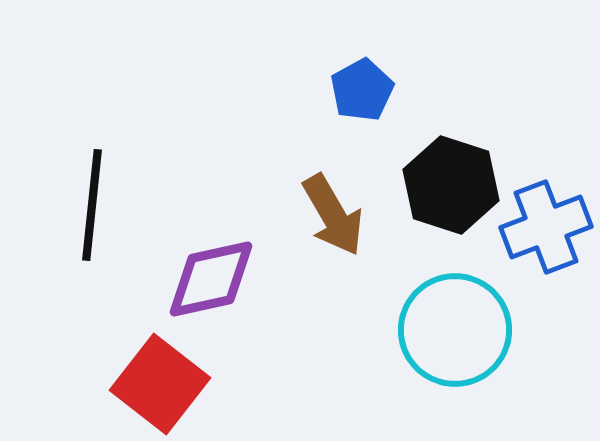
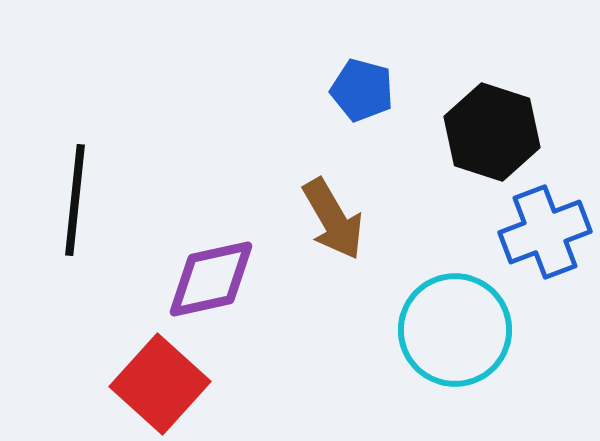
blue pentagon: rotated 28 degrees counterclockwise
black hexagon: moved 41 px right, 53 px up
black line: moved 17 px left, 5 px up
brown arrow: moved 4 px down
blue cross: moved 1 px left, 5 px down
red square: rotated 4 degrees clockwise
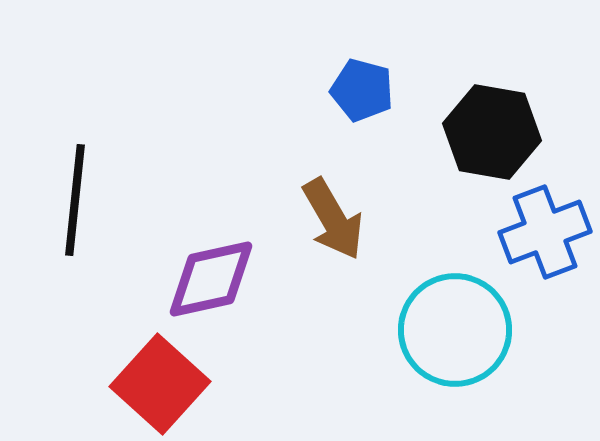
black hexagon: rotated 8 degrees counterclockwise
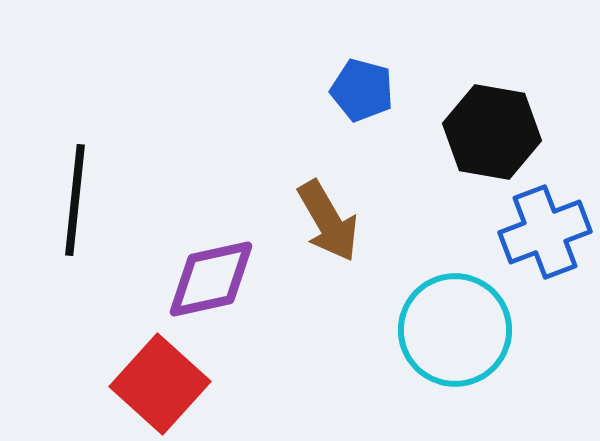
brown arrow: moved 5 px left, 2 px down
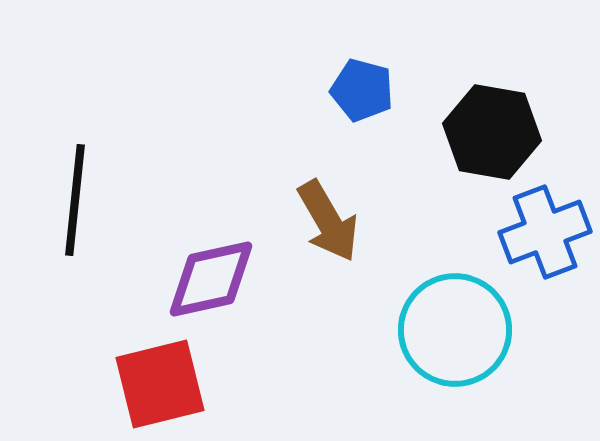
red square: rotated 34 degrees clockwise
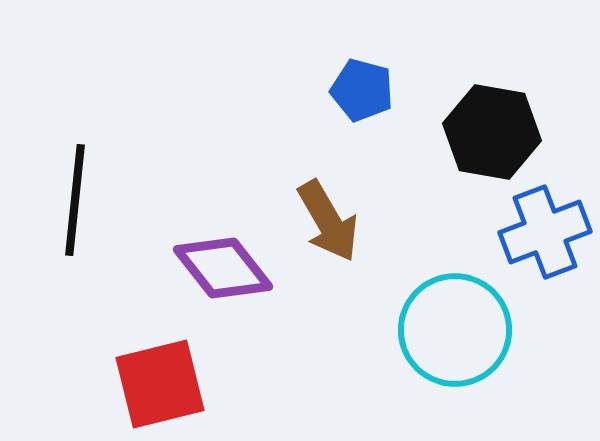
purple diamond: moved 12 px right, 11 px up; rotated 64 degrees clockwise
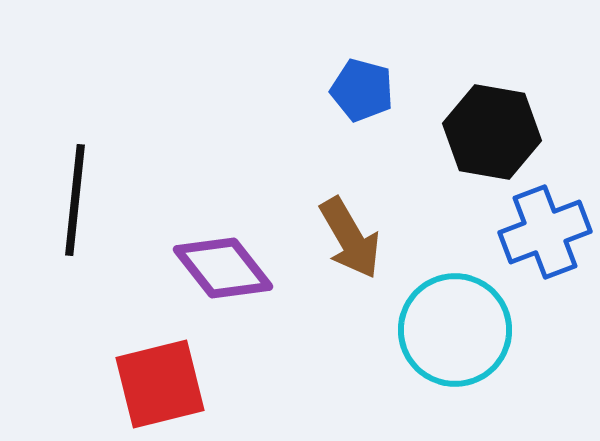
brown arrow: moved 22 px right, 17 px down
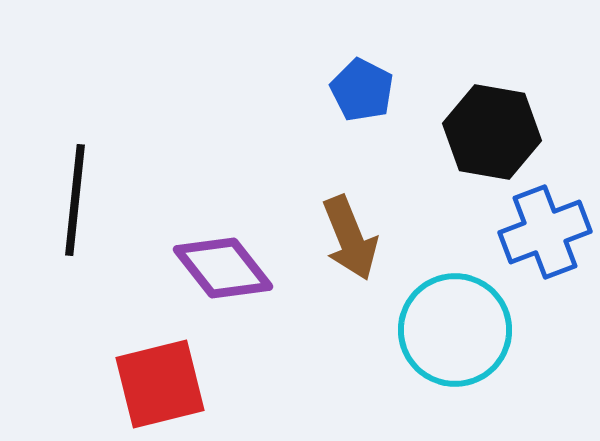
blue pentagon: rotated 12 degrees clockwise
brown arrow: rotated 8 degrees clockwise
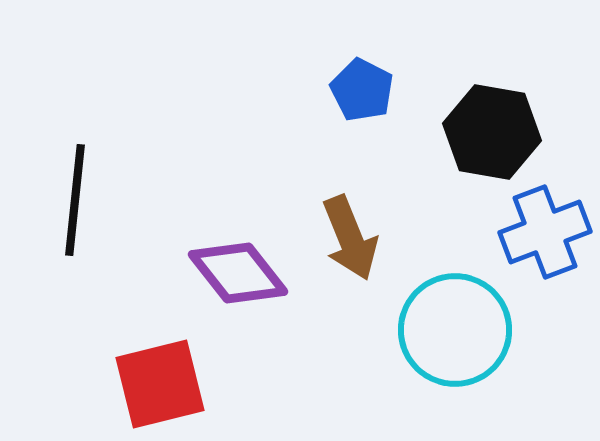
purple diamond: moved 15 px right, 5 px down
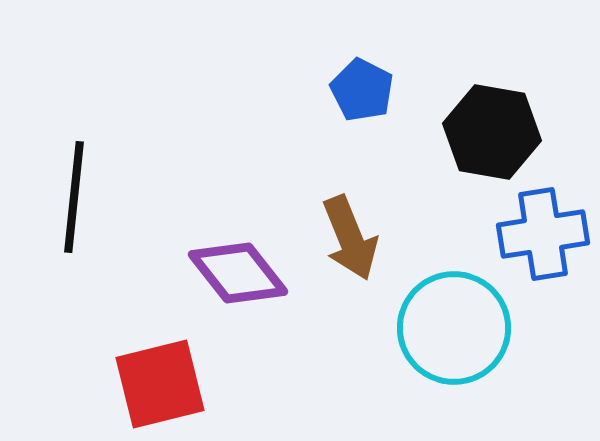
black line: moved 1 px left, 3 px up
blue cross: moved 2 px left, 2 px down; rotated 12 degrees clockwise
cyan circle: moved 1 px left, 2 px up
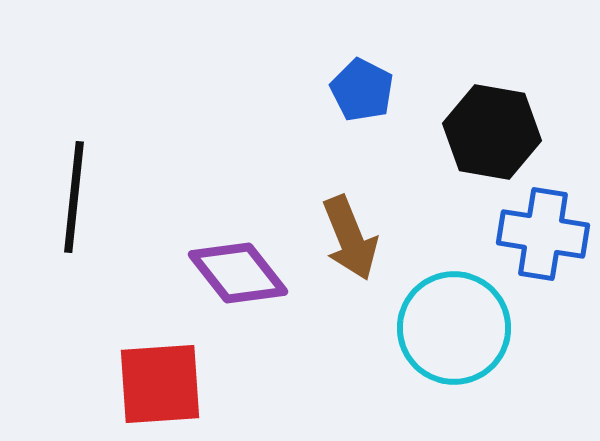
blue cross: rotated 18 degrees clockwise
red square: rotated 10 degrees clockwise
